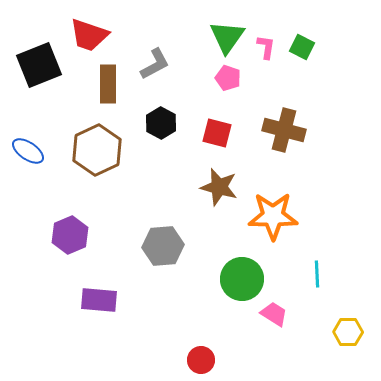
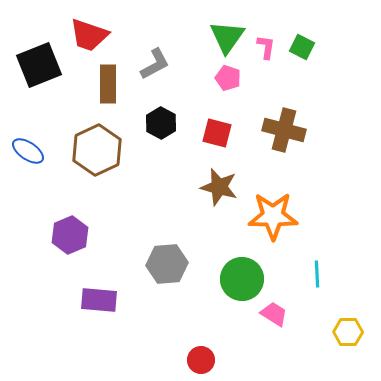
gray hexagon: moved 4 px right, 18 px down
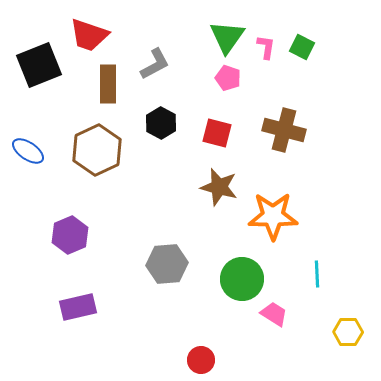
purple rectangle: moved 21 px left, 7 px down; rotated 18 degrees counterclockwise
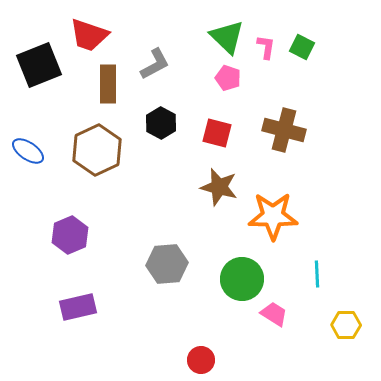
green triangle: rotated 21 degrees counterclockwise
yellow hexagon: moved 2 px left, 7 px up
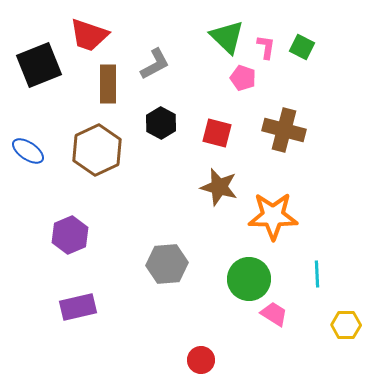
pink pentagon: moved 15 px right
green circle: moved 7 px right
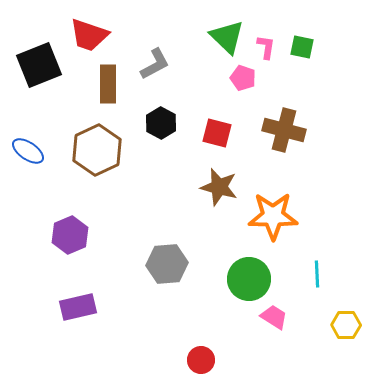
green square: rotated 15 degrees counterclockwise
pink trapezoid: moved 3 px down
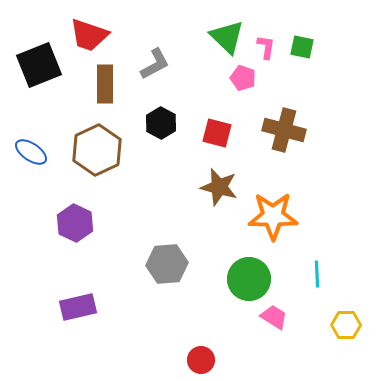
brown rectangle: moved 3 px left
blue ellipse: moved 3 px right, 1 px down
purple hexagon: moved 5 px right, 12 px up; rotated 12 degrees counterclockwise
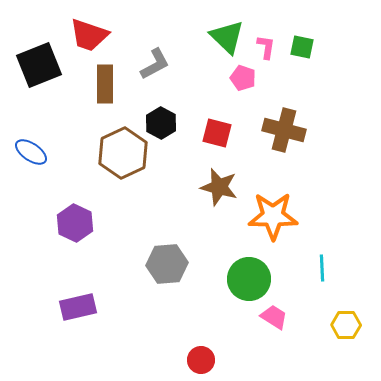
brown hexagon: moved 26 px right, 3 px down
cyan line: moved 5 px right, 6 px up
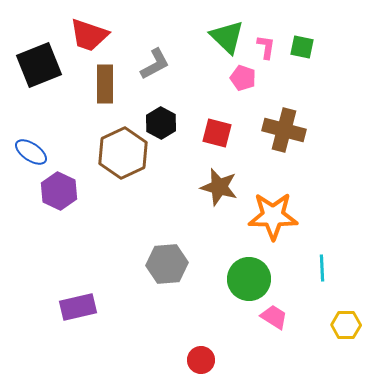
purple hexagon: moved 16 px left, 32 px up
